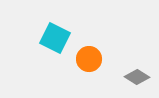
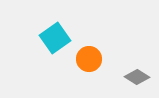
cyan square: rotated 28 degrees clockwise
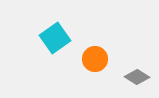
orange circle: moved 6 px right
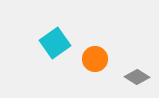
cyan square: moved 5 px down
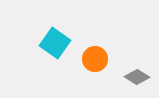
cyan square: rotated 20 degrees counterclockwise
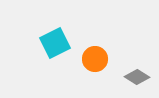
cyan square: rotated 28 degrees clockwise
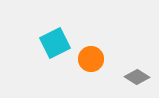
orange circle: moved 4 px left
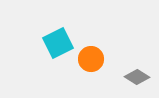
cyan square: moved 3 px right
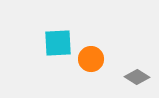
cyan square: rotated 24 degrees clockwise
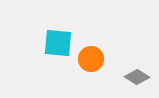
cyan square: rotated 8 degrees clockwise
